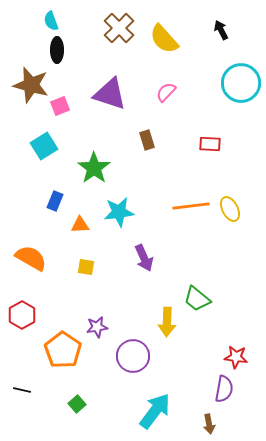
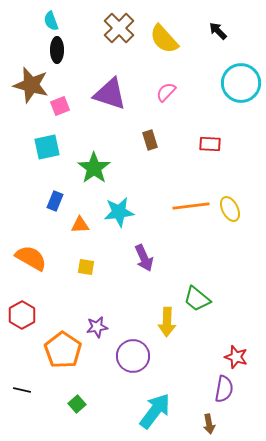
black arrow: moved 3 px left, 1 px down; rotated 18 degrees counterclockwise
brown rectangle: moved 3 px right
cyan square: moved 3 px right, 1 px down; rotated 20 degrees clockwise
red star: rotated 10 degrees clockwise
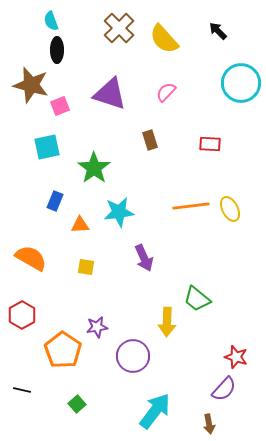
purple semicircle: rotated 32 degrees clockwise
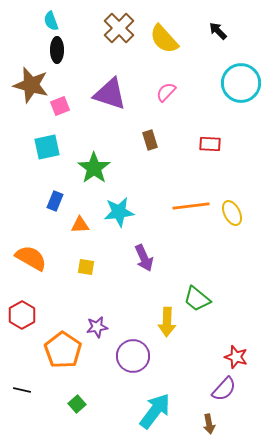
yellow ellipse: moved 2 px right, 4 px down
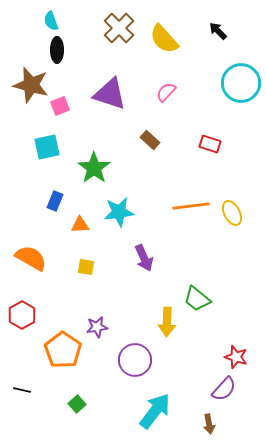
brown rectangle: rotated 30 degrees counterclockwise
red rectangle: rotated 15 degrees clockwise
purple circle: moved 2 px right, 4 px down
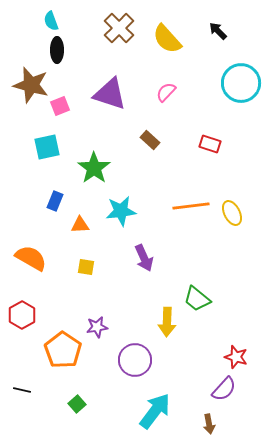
yellow semicircle: moved 3 px right
cyan star: moved 2 px right, 1 px up
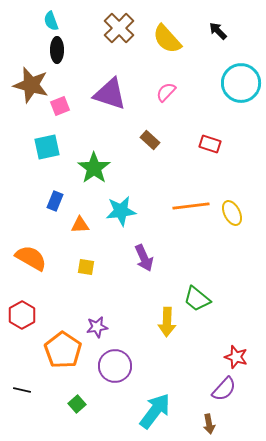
purple circle: moved 20 px left, 6 px down
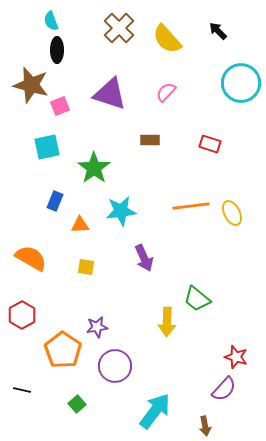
brown rectangle: rotated 42 degrees counterclockwise
brown arrow: moved 4 px left, 2 px down
